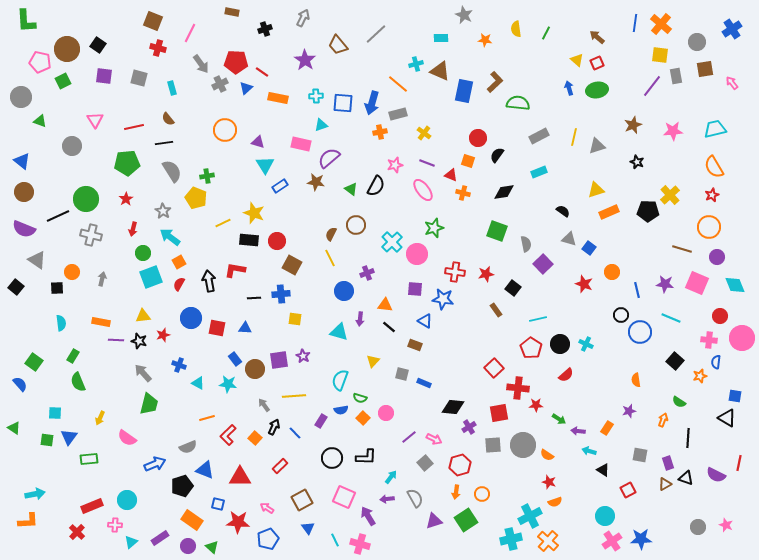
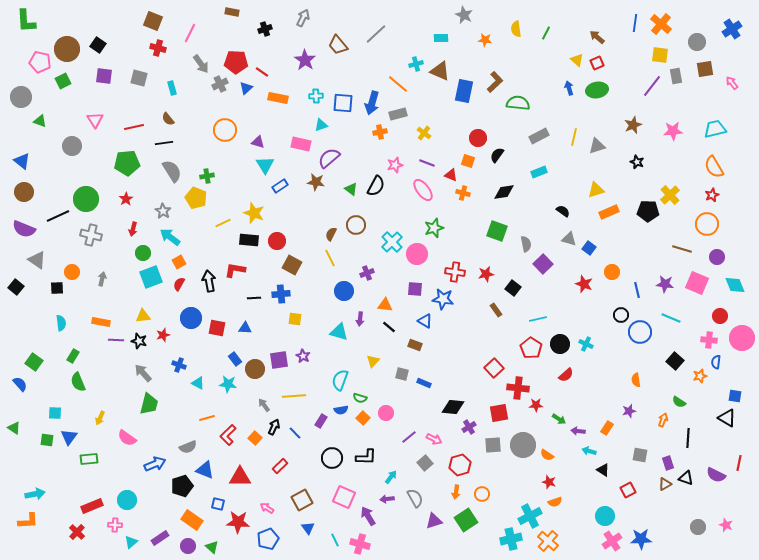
orange circle at (709, 227): moved 2 px left, 3 px up
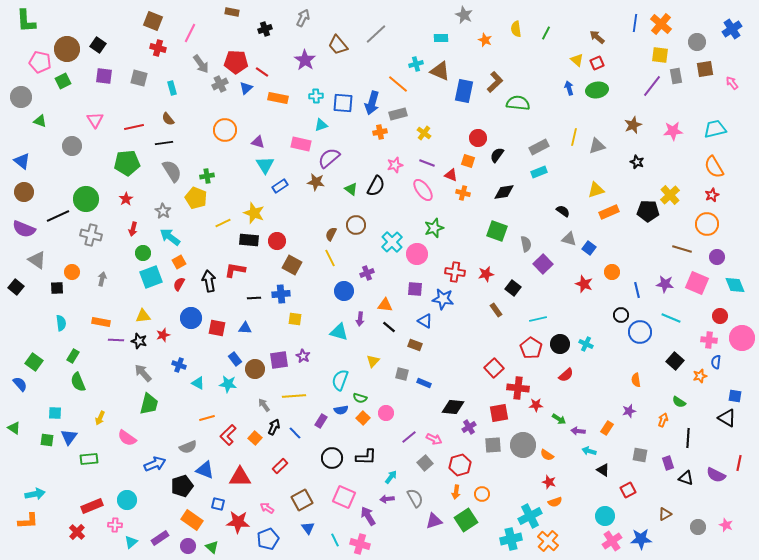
orange star at (485, 40): rotated 16 degrees clockwise
gray rectangle at (539, 136): moved 11 px down
brown triangle at (665, 484): moved 30 px down
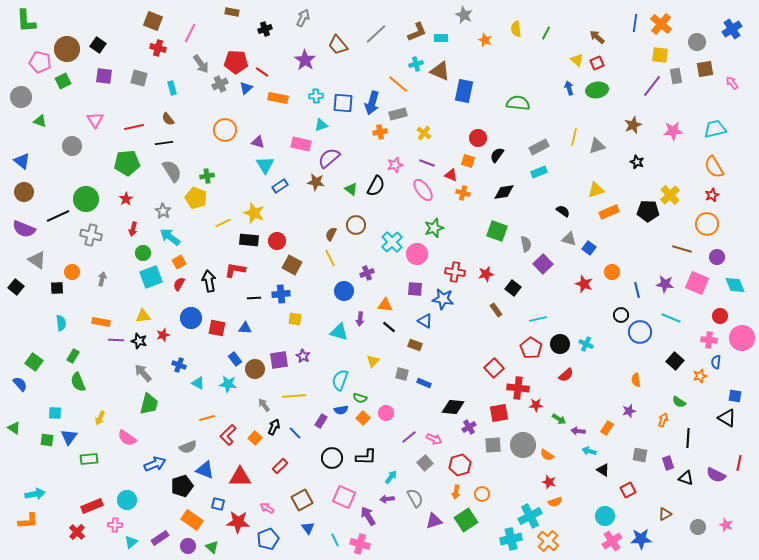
brown L-shape at (495, 82): moved 78 px left, 50 px up; rotated 20 degrees clockwise
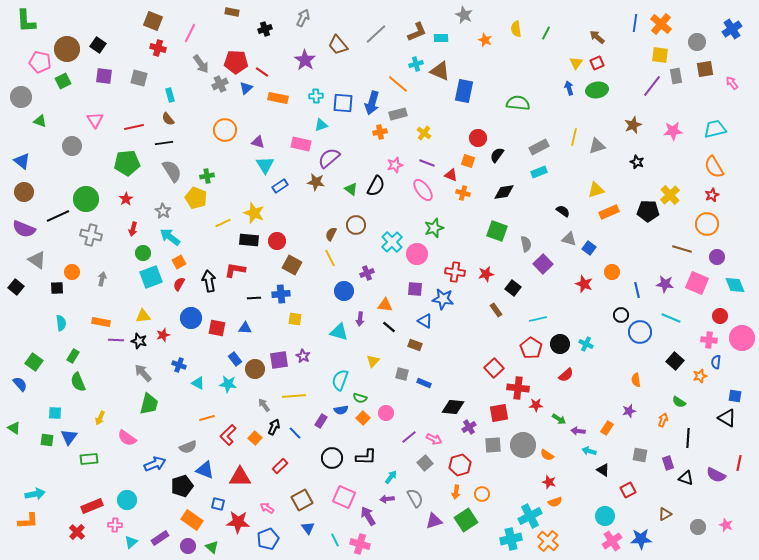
yellow triangle at (577, 60): moved 1 px left, 3 px down; rotated 24 degrees clockwise
cyan rectangle at (172, 88): moved 2 px left, 7 px down
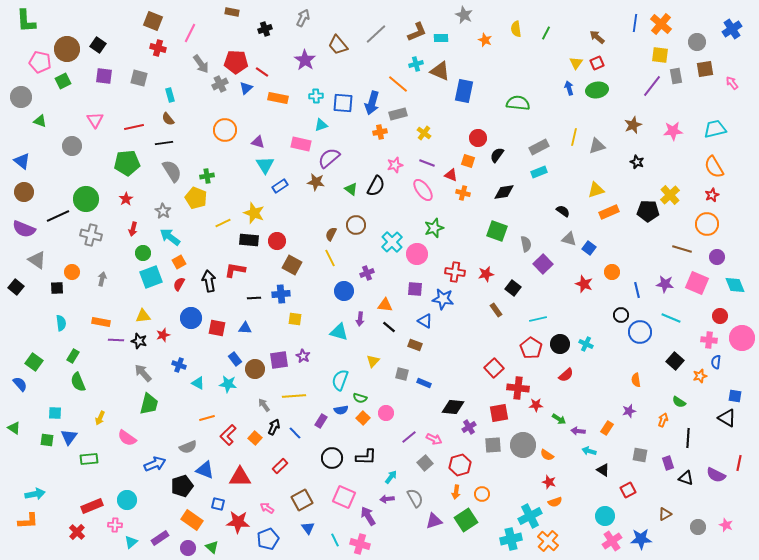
purple circle at (188, 546): moved 2 px down
